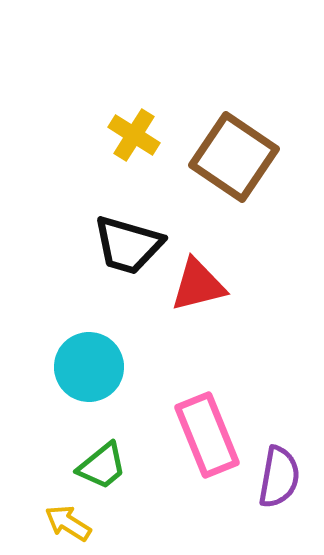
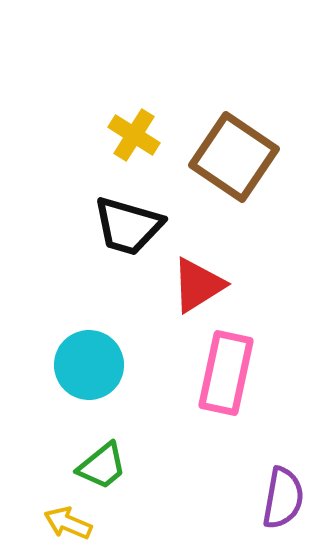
black trapezoid: moved 19 px up
red triangle: rotated 18 degrees counterclockwise
cyan circle: moved 2 px up
pink rectangle: moved 19 px right, 62 px up; rotated 34 degrees clockwise
purple semicircle: moved 4 px right, 21 px down
yellow arrow: rotated 9 degrees counterclockwise
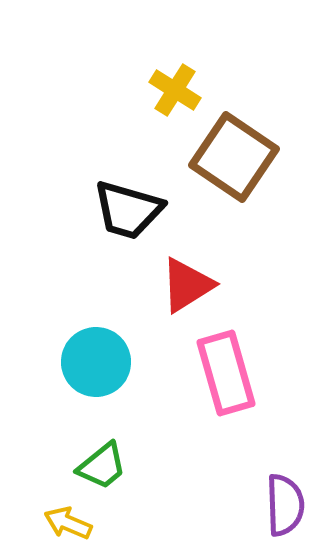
yellow cross: moved 41 px right, 45 px up
black trapezoid: moved 16 px up
red triangle: moved 11 px left
cyan circle: moved 7 px right, 3 px up
pink rectangle: rotated 28 degrees counterclockwise
purple semicircle: moved 2 px right, 7 px down; rotated 12 degrees counterclockwise
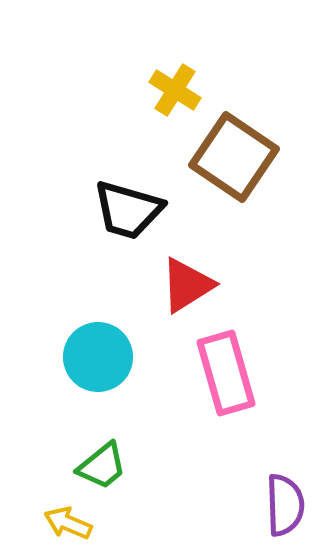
cyan circle: moved 2 px right, 5 px up
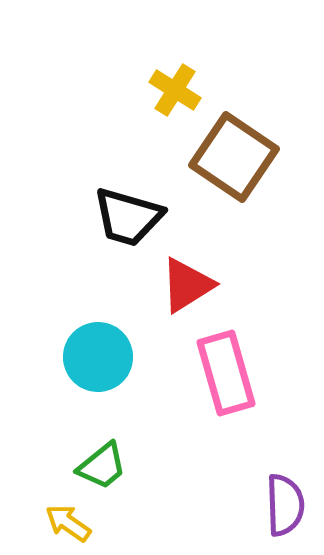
black trapezoid: moved 7 px down
yellow arrow: rotated 12 degrees clockwise
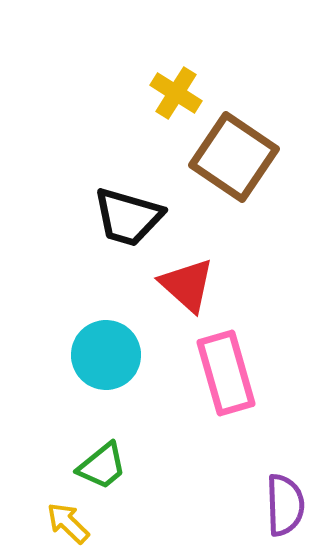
yellow cross: moved 1 px right, 3 px down
red triangle: rotated 46 degrees counterclockwise
cyan circle: moved 8 px right, 2 px up
yellow arrow: rotated 9 degrees clockwise
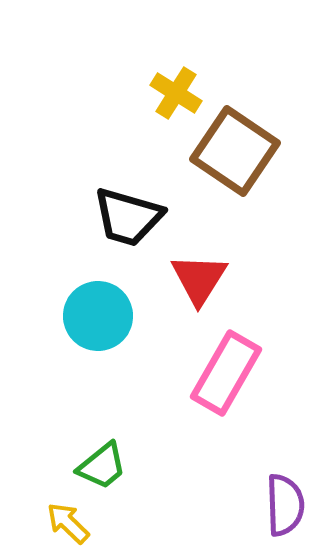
brown square: moved 1 px right, 6 px up
red triangle: moved 12 px right, 6 px up; rotated 20 degrees clockwise
cyan circle: moved 8 px left, 39 px up
pink rectangle: rotated 46 degrees clockwise
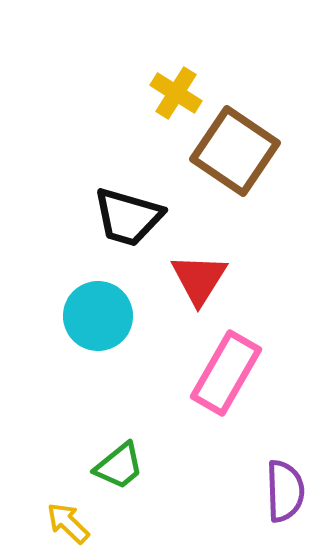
green trapezoid: moved 17 px right
purple semicircle: moved 14 px up
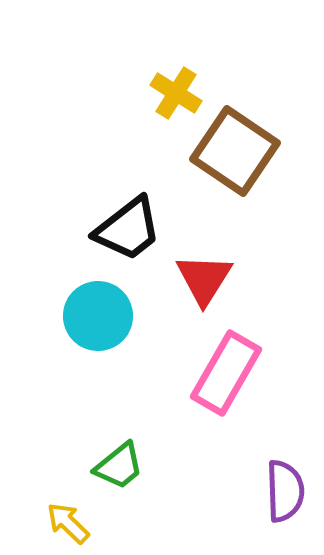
black trapezoid: moved 12 px down; rotated 54 degrees counterclockwise
red triangle: moved 5 px right
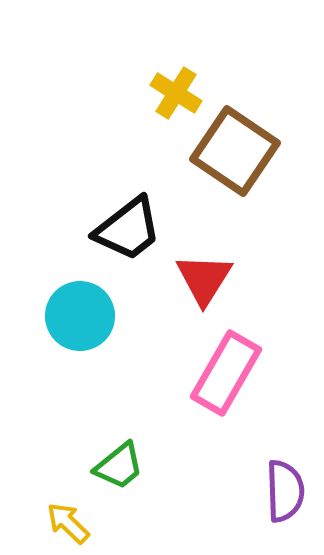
cyan circle: moved 18 px left
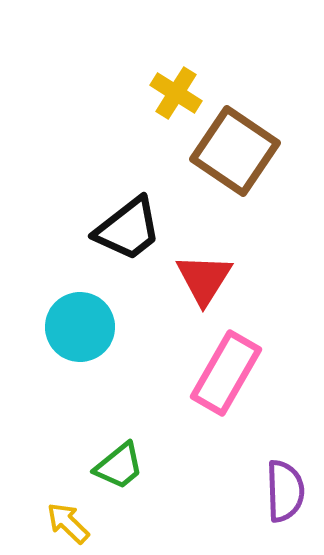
cyan circle: moved 11 px down
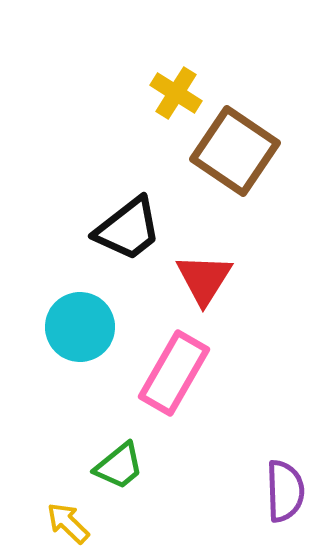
pink rectangle: moved 52 px left
